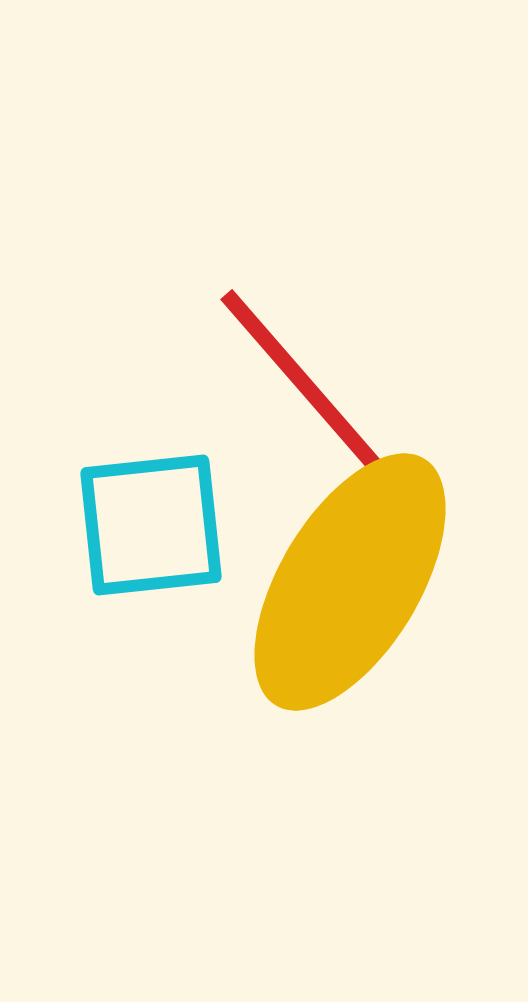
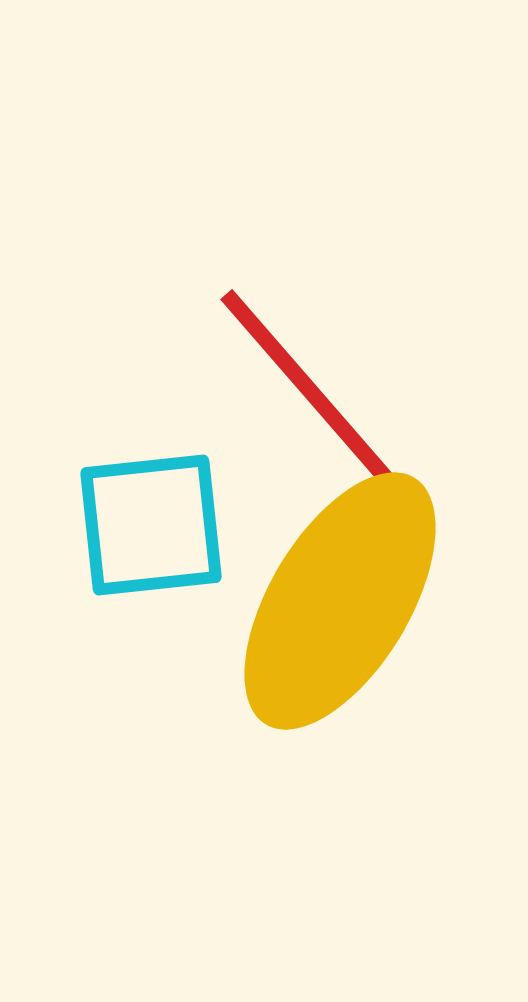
yellow ellipse: moved 10 px left, 19 px down
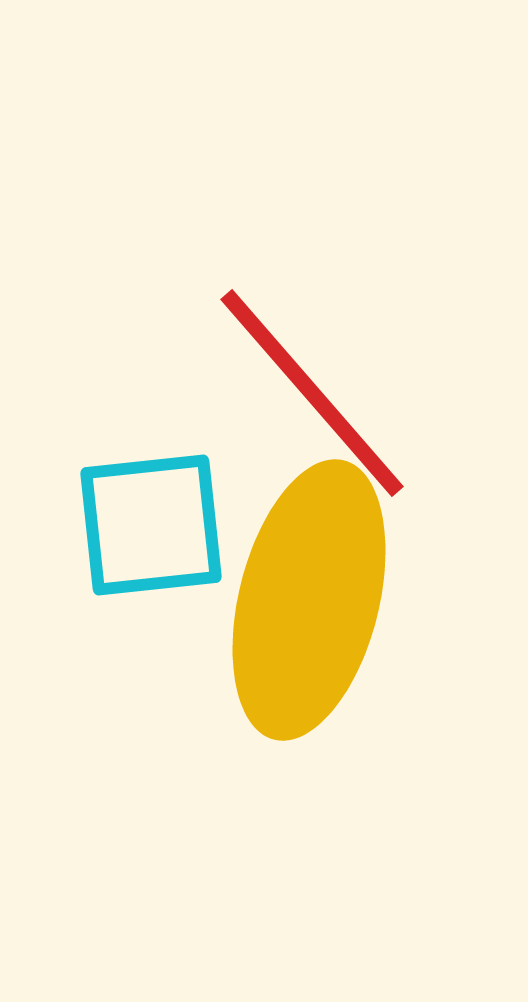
yellow ellipse: moved 31 px left, 1 px up; rotated 17 degrees counterclockwise
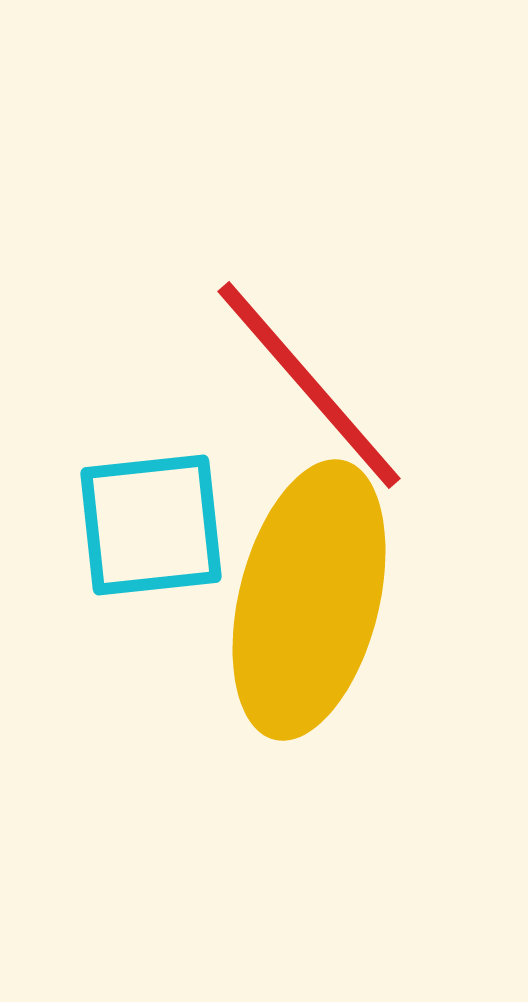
red line: moved 3 px left, 8 px up
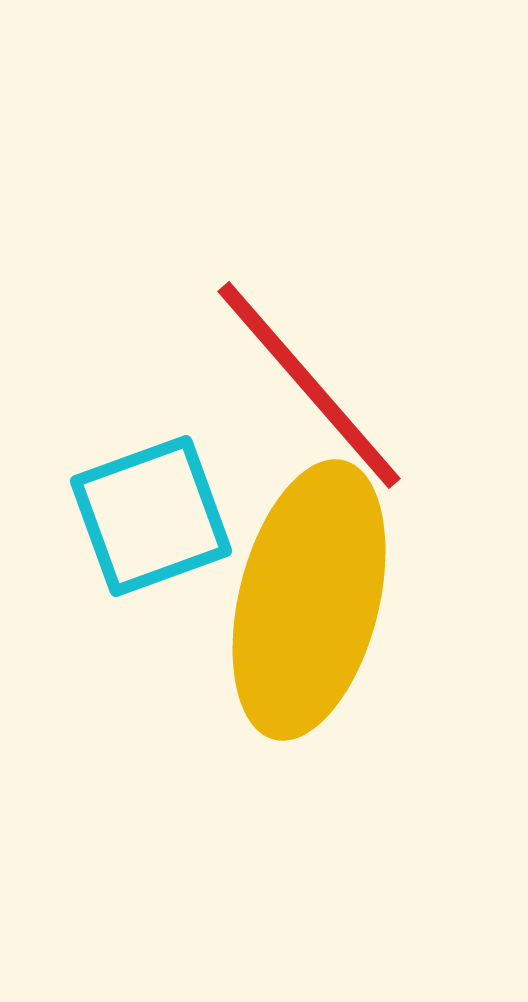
cyan square: moved 9 px up; rotated 14 degrees counterclockwise
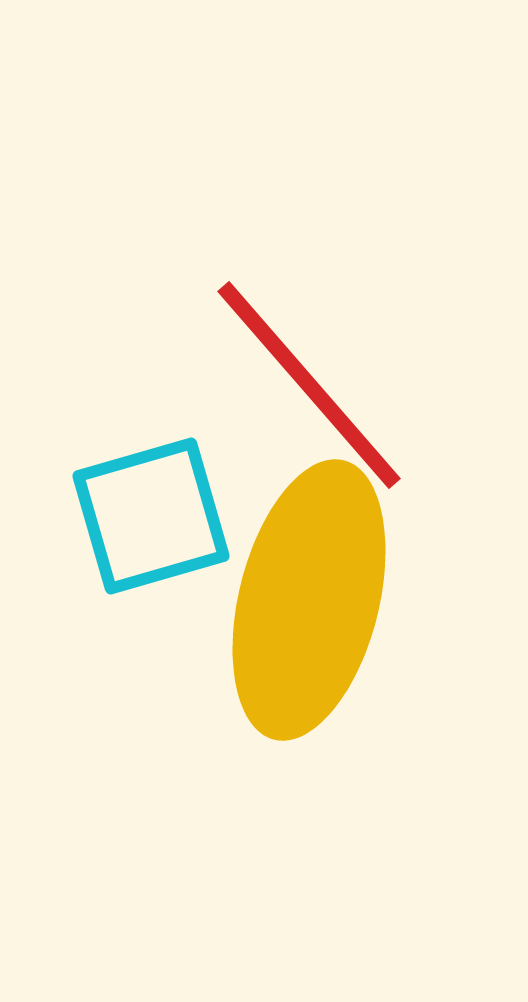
cyan square: rotated 4 degrees clockwise
